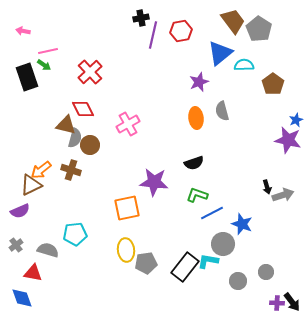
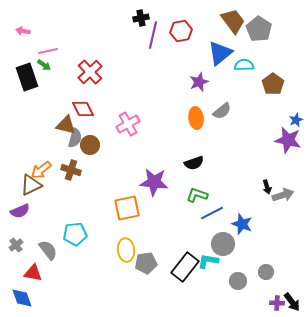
gray semicircle at (222, 111): rotated 114 degrees counterclockwise
gray semicircle at (48, 250): rotated 35 degrees clockwise
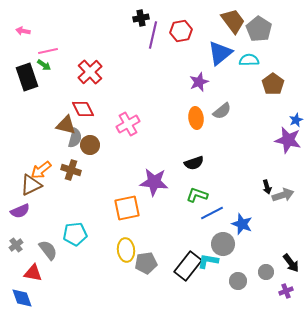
cyan semicircle at (244, 65): moved 5 px right, 5 px up
black rectangle at (185, 267): moved 3 px right, 1 px up
black arrow at (292, 302): moved 1 px left, 39 px up
purple cross at (277, 303): moved 9 px right, 12 px up; rotated 24 degrees counterclockwise
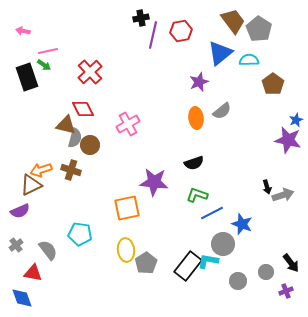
orange arrow at (41, 170): rotated 20 degrees clockwise
cyan pentagon at (75, 234): moved 5 px right; rotated 15 degrees clockwise
gray pentagon at (146, 263): rotated 25 degrees counterclockwise
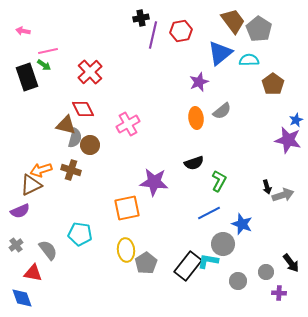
green L-shape at (197, 195): moved 22 px right, 14 px up; rotated 100 degrees clockwise
blue line at (212, 213): moved 3 px left
purple cross at (286, 291): moved 7 px left, 2 px down; rotated 24 degrees clockwise
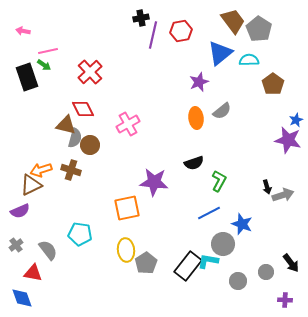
purple cross at (279, 293): moved 6 px right, 7 px down
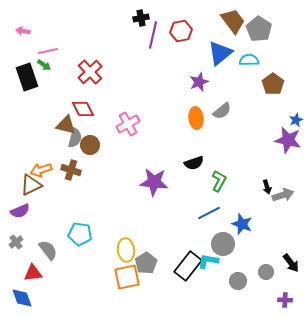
orange square at (127, 208): moved 69 px down
gray cross at (16, 245): moved 3 px up
red triangle at (33, 273): rotated 18 degrees counterclockwise
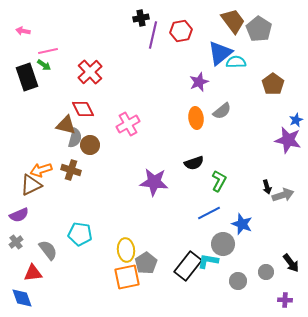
cyan semicircle at (249, 60): moved 13 px left, 2 px down
purple semicircle at (20, 211): moved 1 px left, 4 px down
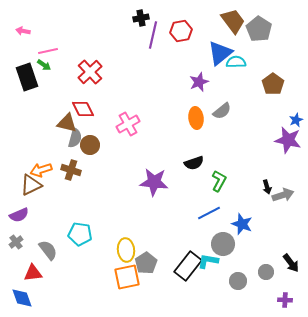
brown triangle at (66, 125): moved 1 px right, 2 px up
